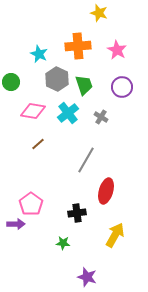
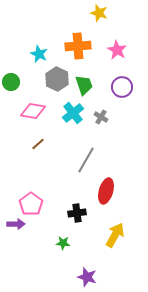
cyan cross: moved 5 px right
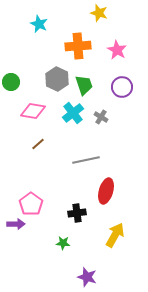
cyan star: moved 30 px up
gray line: rotated 48 degrees clockwise
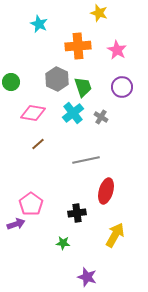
green trapezoid: moved 1 px left, 2 px down
pink diamond: moved 2 px down
purple arrow: rotated 18 degrees counterclockwise
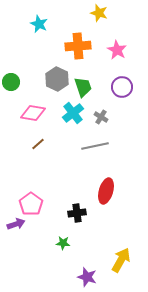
gray line: moved 9 px right, 14 px up
yellow arrow: moved 6 px right, 25 px down
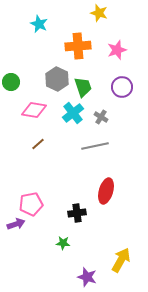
pink star: rotated 24 degrees clockwise
pink diamond: moved 1 px right, 3 px up
pink pentagon: rotated 25 degrees clockwise
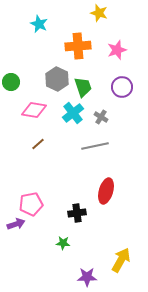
purple star: rotated 18 degrees counterclockwise
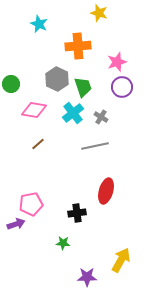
pink star: moved 12 px down
green circle: moved 2 px down
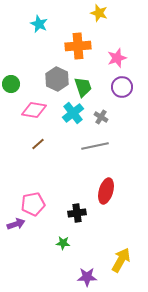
pink star: moved 4 px up
pink pentagon: moved 2 px right
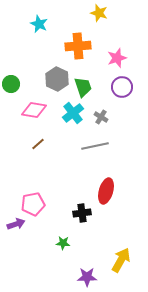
black cross: moved 5 px right
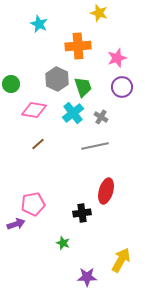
green star: rotated 16 degrees clockwise
